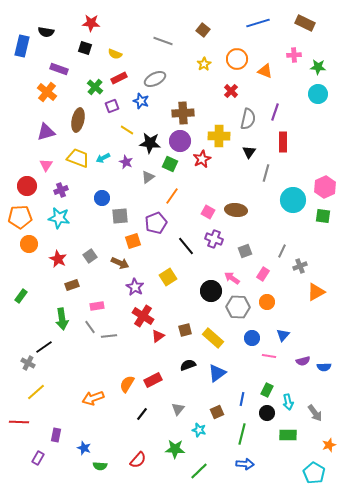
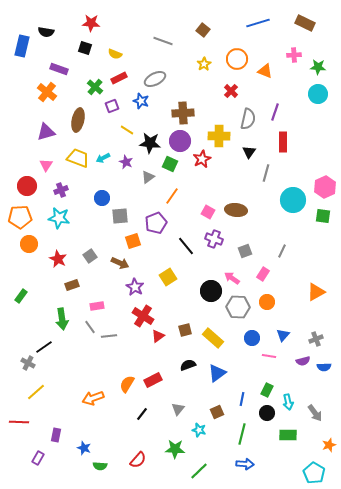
gray cross at (300, 266): moved 16 px right, 73 px down
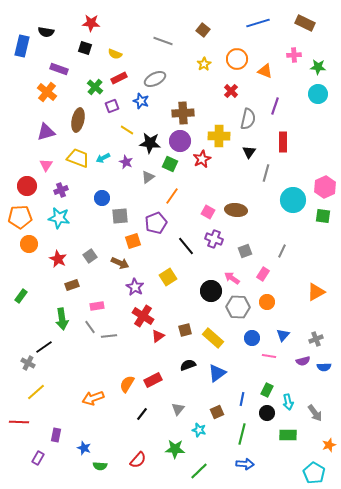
purple line at (275, 112): moved 6 px up
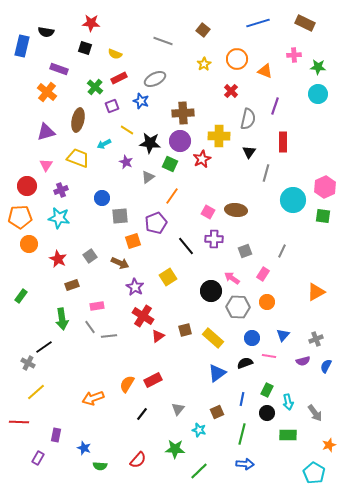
cyan arrow at (103, 158): moved 1 px right, 14 px up
purple cross at (214, 239): rotated 18 degrees counterclockwise
black semicircle at (188, 365): moved 57 px right, 2 px up
blue semicircle at (324, 367): moved 2 px right, 1 px up; rotated 120 degrees clockwise
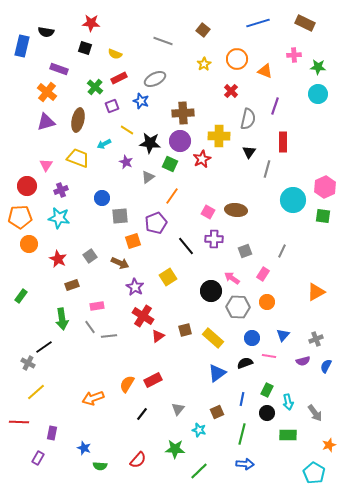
purple triangle at (46, 132): moved 10 px up
gray line at (266, 173): moved 1 px right, 4 px up
purple rectangle at (56, 435): moved 4 px left, 2 px up
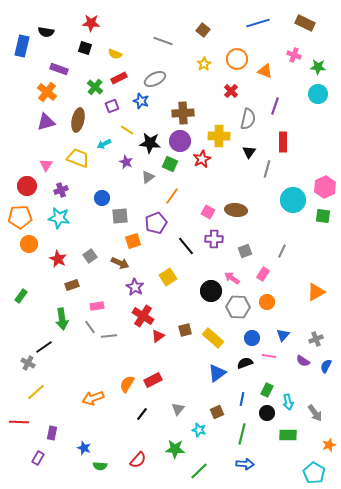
pink cross at (294, 55): rotated 24 degrees clockwise
purple semicircle at (303, 361): rotated 48 degrees clockwise
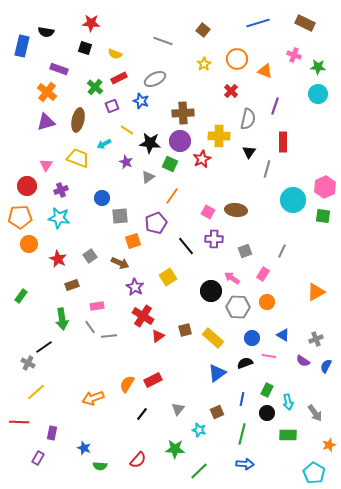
blue triangle at (283, 335): rotated 40 degrees counterclockwise
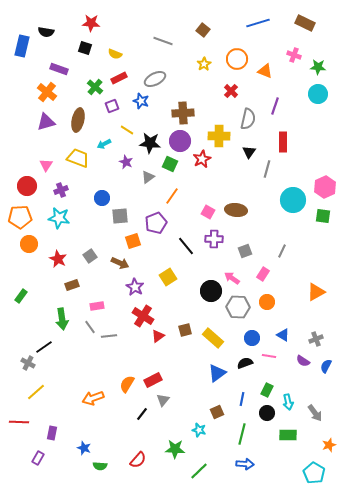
gray triangle at (178, 409): moved 15 px left, 9 px up
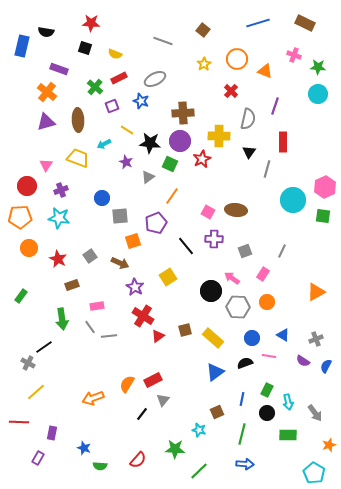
brown ellipse at (78, 120): rotated 15 degrees counterclockwise
orange circle at (29, 244): moved 4 px down
blue triangle at (217, 373): moved 2 px left, 1 px up
